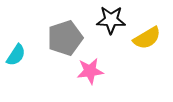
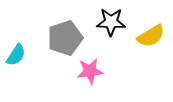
black star: moved 2 px down
yellow semicircle: moved 4 px right, 2 px up
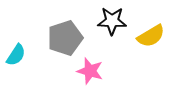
black star: moved 1 px right, 1 px up
pink star: rotated 24 degrees clockwise
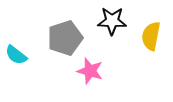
yellow semicircle: rotated 132 degrees clockwise
cyan semicircle: rotated 95 degrees clockwise
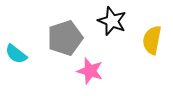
black star: rotated 20 degrees clockwise
yellow semicircle: moved 1 px right, 4 px down
cyan semicircle: moved 1 px up
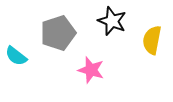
gray pentagon: moved 7 px left, 5 px up
cyan semicircle: moved 2 px down
pink star: moved 1 px right, 1 px up
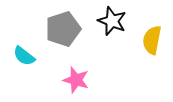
gray pentagon: moved 5 px right, 4 px up
cyan semicircle: moved 8 px right
pink star: moved 15 px left, 10 px down
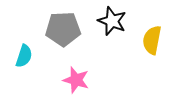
gray pentagon: rotated 16 degrees clockwise
cyan semicircle: rotated 110 degrees counterclockwise
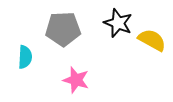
black star: moved 6 px right, 2 px down
yellow semicircle: rotated 108 degrees clockwise
cyan semicircle: moved 1 px right, 1 px down; rotated 15 degrees counterclockwise
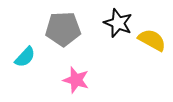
cyan semicircle: rotated 40 degrees clockwise
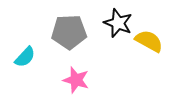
gray pentagon: moved 6 px right, 3 px down
yellow semicircle: moved 3 px left, 1 px down
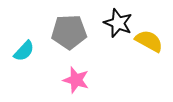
cyan semicircle: moved 1 px left, 6 px up
